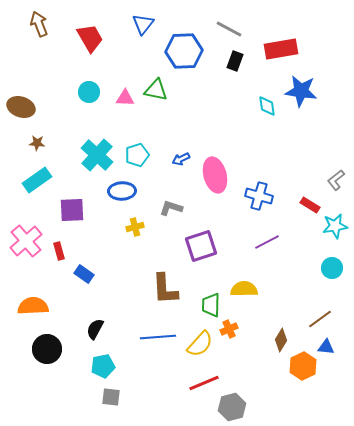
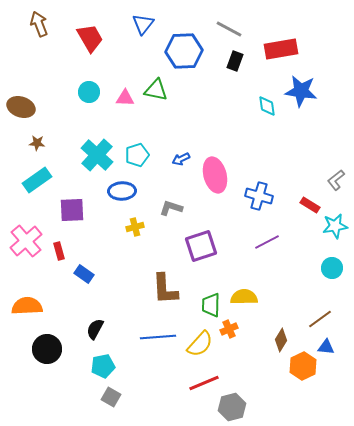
yellow semicircle at (244, 289): moved 8 px down
orange semicircle at (33, 306): moved 6 px left
gray square at (111, 397): rotated 24 degrees clockwise
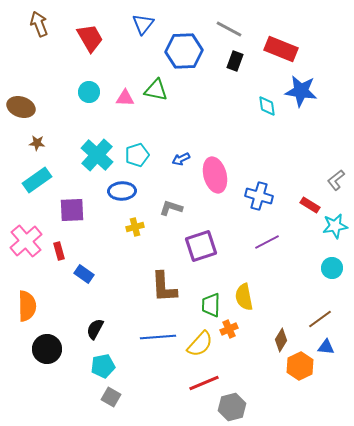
red rectangle at (281, 49): rotated 32 degrees clockwise
brown L-shape at (165, 289): moved 1 px left, 2 px up
yellow semicircle at (244, 297): rotated 100 degrees counterclockwise
orange semicircle at (27, 306): rotated 92 degrees clockwise
orange hexagon at (303, 366): moved 3 px left
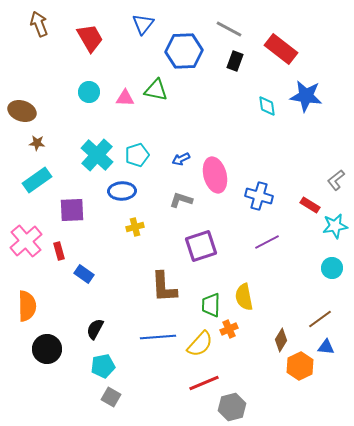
red rectangle at (281, 49): rotated 16 degrees clockwise
blue star at (301, 91): moved 5 px right, 5 px down
brown ellipse at (21, 107): moved 1 px right, 4 px down
gray L-shape at (171, 208): moved 10 px right, 8 px up
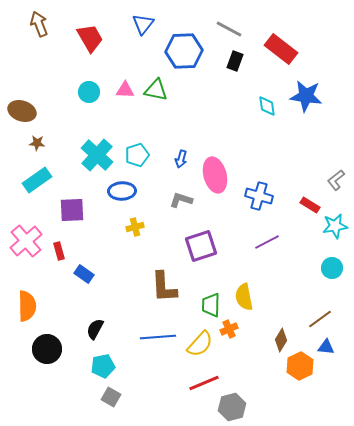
pink triangle at (125, 98): moved 8 px up
blue arrow at (181, 159): rotated 48 degrees counterclockwise
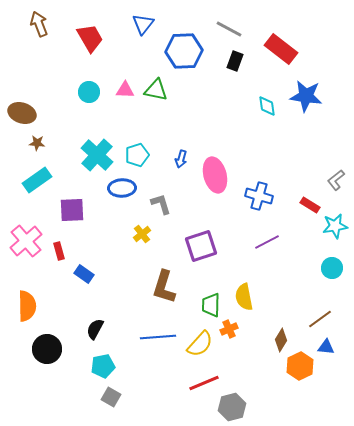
brown ellipse at (22, 111): moved 2 px down
blue ellipse at (122, 191): moved 3 px up
gray L-shape at (181, 200): moved 20 px left, 4 px down; rotated 55 degrees clockwise
yellow cross at (135, 227): moved 7 px right, 7 px down; rotated 24 degrees counterclockwise
brown L-shape at (164, 287): rotated 20 degrees clockwise
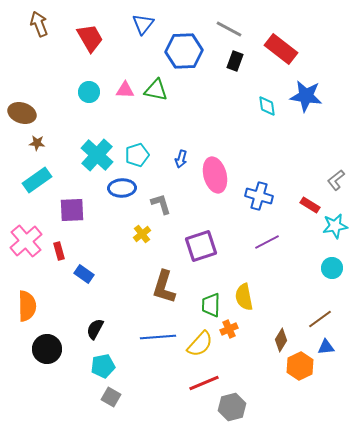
blue triangle at (326, 347): rotated 12 degrees counterclockwise
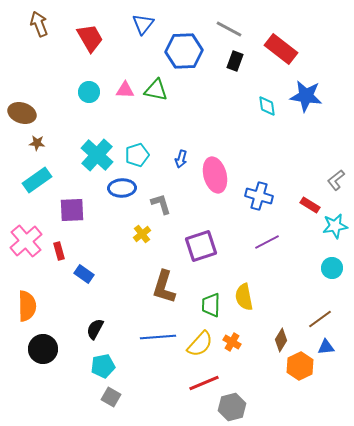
orange cross at (229, 329): moved 3 px right, 13 px down; rotated 36 degrees counterclockwise
black circle at (47, 349): moved 4 px left
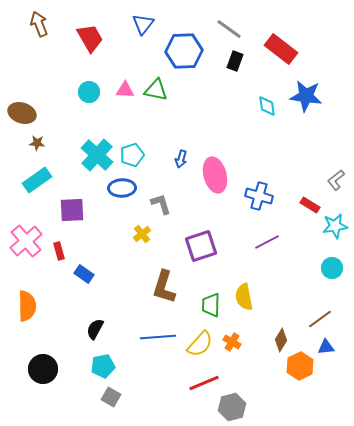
gray line at (229, 29): rotated 8 degrees clockwise
cyan pentagon at (137, 155): moved 5 px left
black circle at (43, 349): moved 20 px down
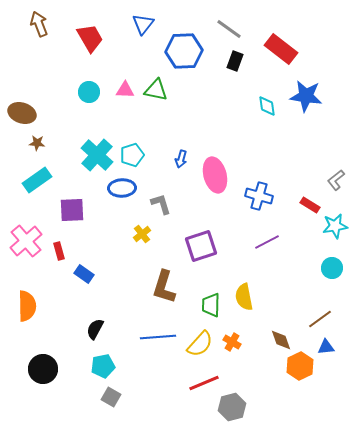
brown diamond at (281, 340): rotated 50 degrees counterclockwise
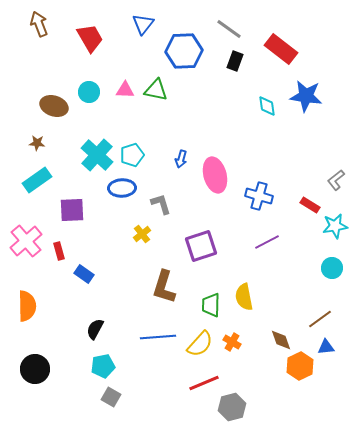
brown ellipse at (22, 113): moved 32 px right, 7 px up
black circle at (43, 369): moved 8 px left
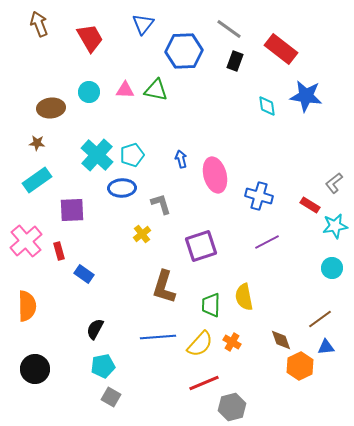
brown ellipse at (54, 106): moved 3 px left, 2 px down; rotated 24 degrees counterclockwise
blue arrow at (181, 159): rotated 150 degrees clockwise
gray L-shape at (336, 180): moved 2 px left, 3 px down
